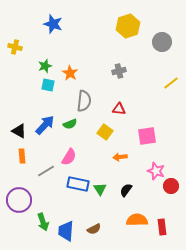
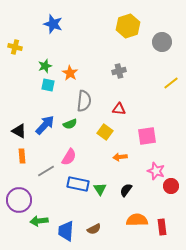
green arrow: moved 4 px left, 1 px up; rotated 102 degrees clockwise
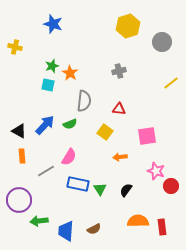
green star: moved 7 px right
orange semicircle: moved 1 px right, 1 px down
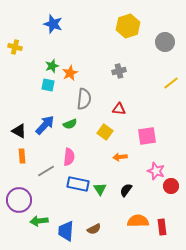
gray circle: moved 3 px right
orange star: rotated 14 degrees clockwise
gray semicircle: moved 2 px up
pink semicircle: rotated 24 degrees counterclockwise
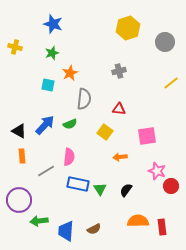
yellow hexagon: moved 2 px down
green star: moved 13 px up
pink star: moved 1 px right
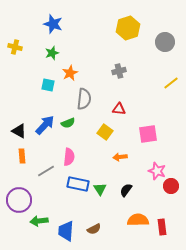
green semicircle: moved 2 px left, 1 px up
pink square: moved 1 px right, 2 px up
orange semicircle: moved 1 px up
